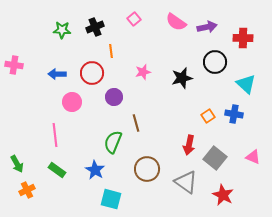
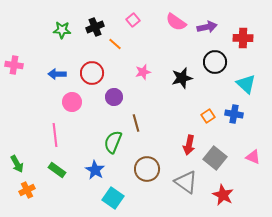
pink square: moved 1 px left, 1 px down
orange line: moved 4 px right, 7 px up; rotated 40 degrees counterclockwise
cyan square: moved 2 px right, 1 px up; rotated 20 degrees clockwise
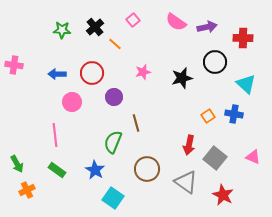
black cross: rotated 18 degrees counterclockwise
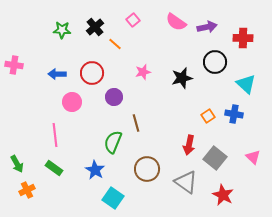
pink triangle: rotated 21 degrees clockwise
green rectangle: moved 3 px left, 2 px up
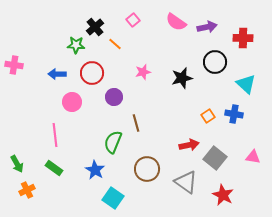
green star: moved 14 px right, 15 px down
red arrow: rotated 114 degrees counterclockwise
pink triangle: rotated 35 degrees counterclockwise
